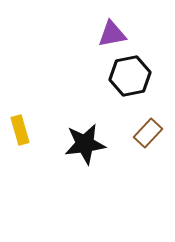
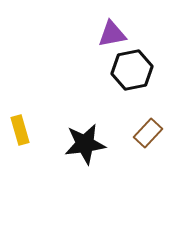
black hexagon: moved 2 px right, 6 px up
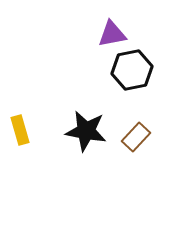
brown rectangle: moved 12 px left, 4 px down
black star: moved 1 px right, 13 px up; rotated 18 degrees clockwise
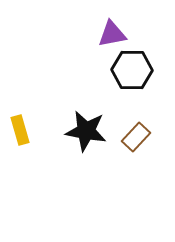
black hexagon: rotated 12 degrees clockwise
